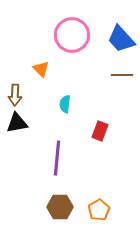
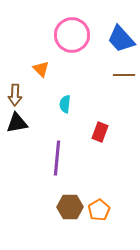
brown line: moved 2 px right
red rectangle: moved 1 px down
brown hexagon: moved 10 px right
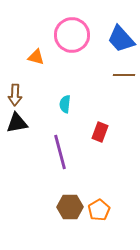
orange triangle: moved 5 px left, 12 px up; rotated 30 degrees counterclockwise
purple line: moved 3 px right, 6 px up; rotated 20 degrees counterclockwise
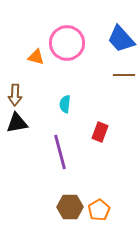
pink circle: moved 5 px left, 8 px down
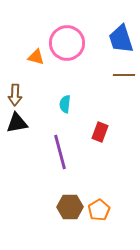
blue trapezoid: rotated 24 degrees clockwise
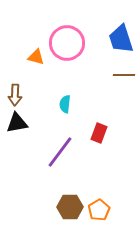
red rectangle: moved 1 px left, 1 px down
purple line: rotated 52 degrees clockwise
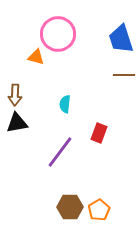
pink circle: moved 9 px left, 9 px up
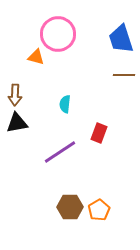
purple line: rotated 20 degrees clockwise
